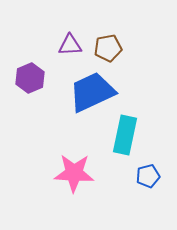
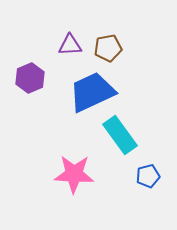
cyan rectangle: moved 5 px left; rotated 48 degrees counterclockwise
pink star: moved 1 px down
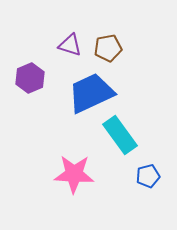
purple triangle: rotated 20 degrees clockwise
blue trapezoid: moved 1 px left, 1 px down
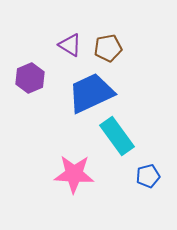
purple triangle: rotated 15 degrees clockwise
cyan rectangle: moved 3 px left, 1 px down
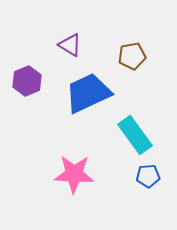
brown pentagon: moved 24 px right, 8 px down
purple hexagon: moved 3 px left, 3 px down
blue trapezoid: moved 3 px left
cyan rectangle: moved 18 px right, 1 px up
blue pentagon: rotated 10 degrees clockwise
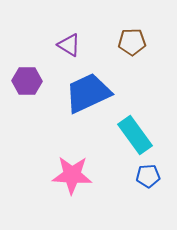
purple triangle: moved 1 px left
brown pentagon: moved 14 px up; rotated 8 degrees clockwise
purple hexagon: rotated 24 degrees clockwise
pink star: moved 2 px left, 1 px down
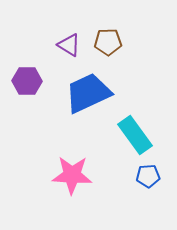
brown pentagon: moved 24 px left
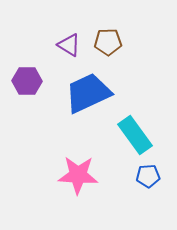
pink star: moved 6 px right
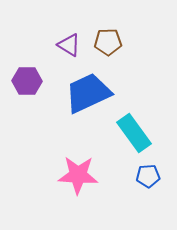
cyan rectangle: moved 1 px left, 2 px up
